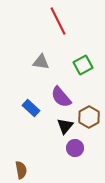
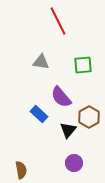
green square: rotated 24 degrees clockwise
blue rectangle: moved 8 px right, 6 px down
black triangle: moved 3 px right, 4 px down
purple circle: moved 1 px left, 15 px down
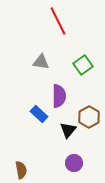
green square: rotated 30 degrees counterclockwise
purple semicircle: moved 2 px left, 1 px up; rotated 140 degrees counterclockwise
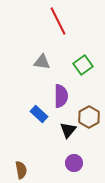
gray triangle: moved 1 px right
purple semicircle: moved 2 px right
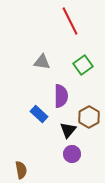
red line: moved 12 px right
purple circle: moved 2 px left, 9 px up
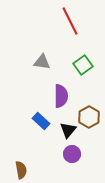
blue rectangle: moved 2 px right, 7 px down
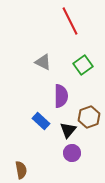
gray triangle: moved 1 px right; rotated 18 degrees clockwise
brown hexagon: rotated 10 degrees clockwise
purple circle: moved 1 px up
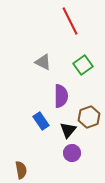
blue rectangle: rotated 12 degrees clockwise
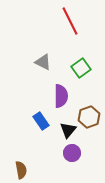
green square: moved 2 px left, 3 px down
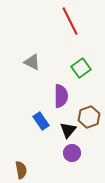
gray triangle: moved 11 px left
